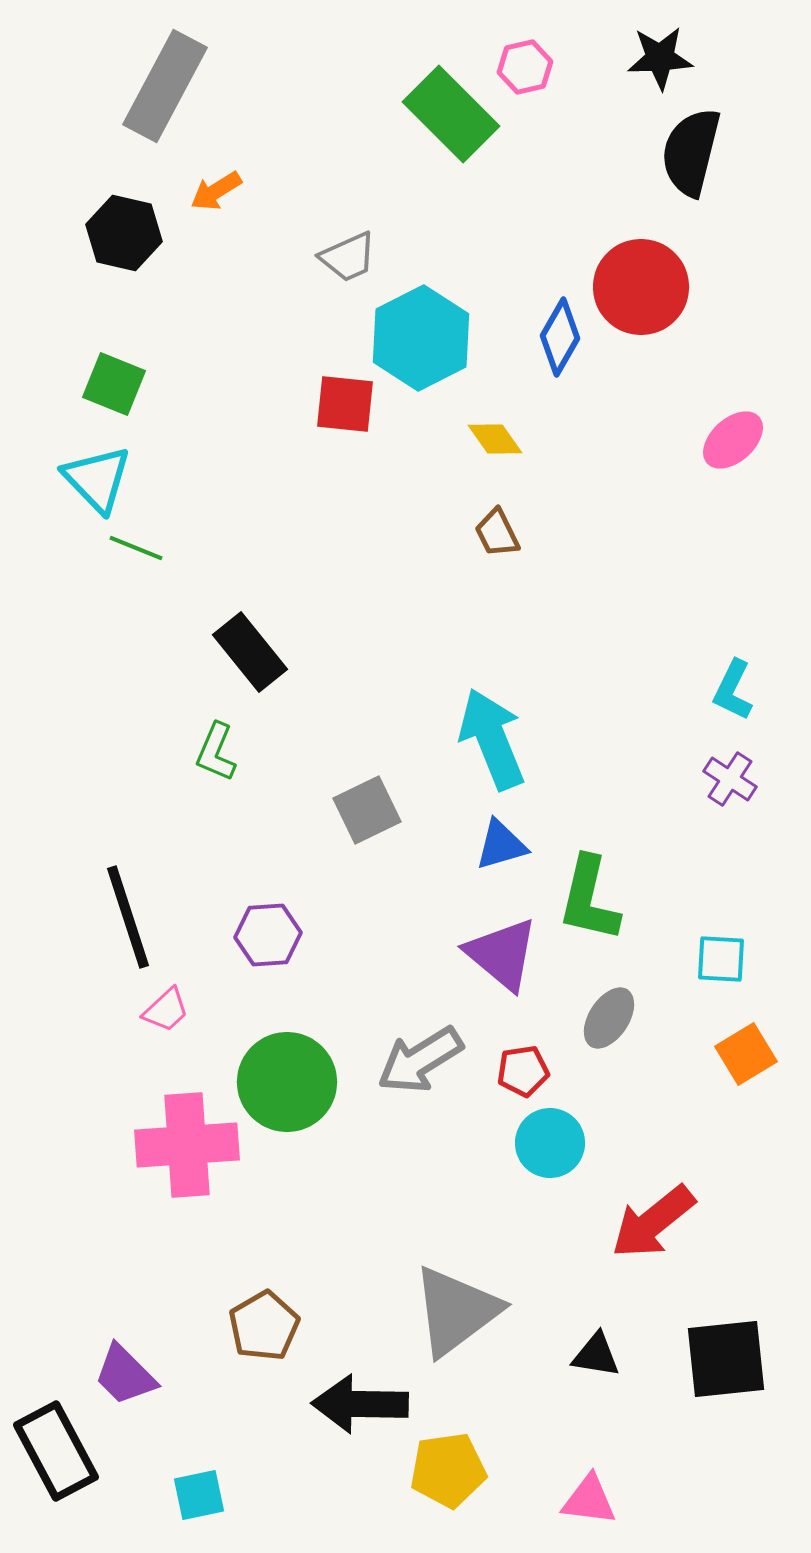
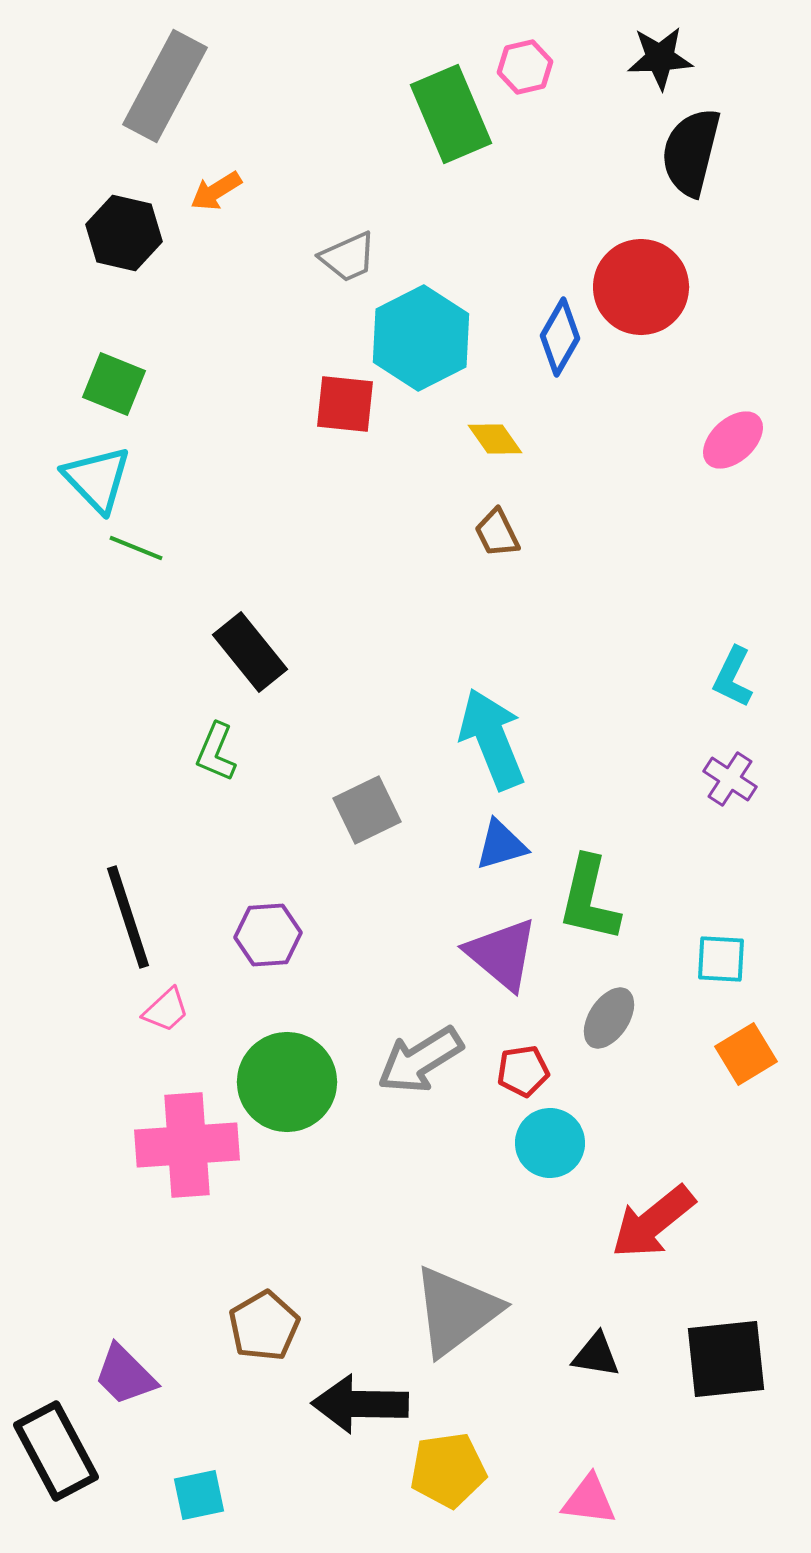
green rectangle at (451, 114): rotated 22 degrees clockwise
cyan L-shape at (733, 690): moved 13 px up
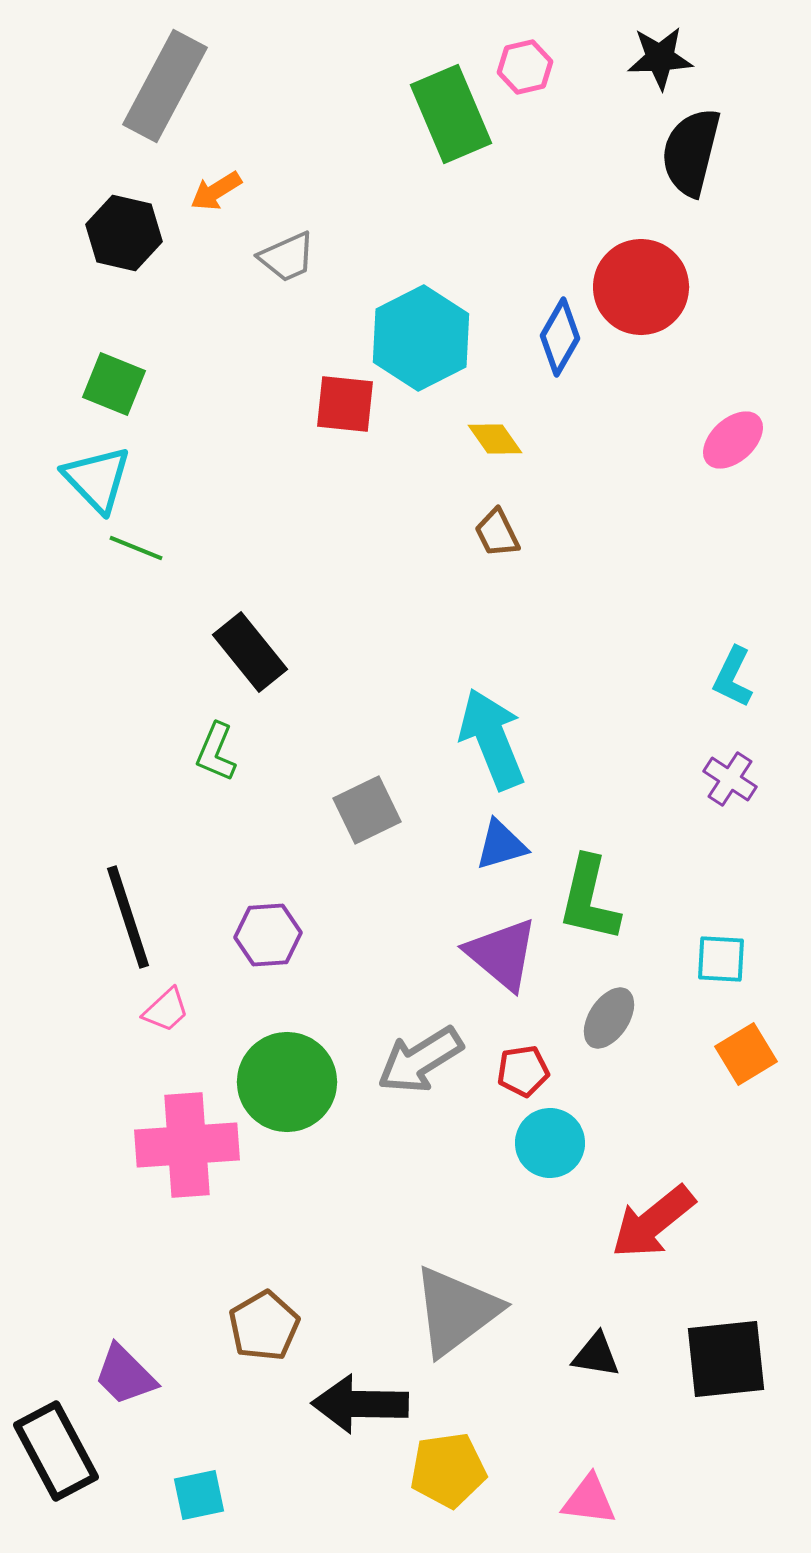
gray trapezoid at (348, 257): moved 61 px left
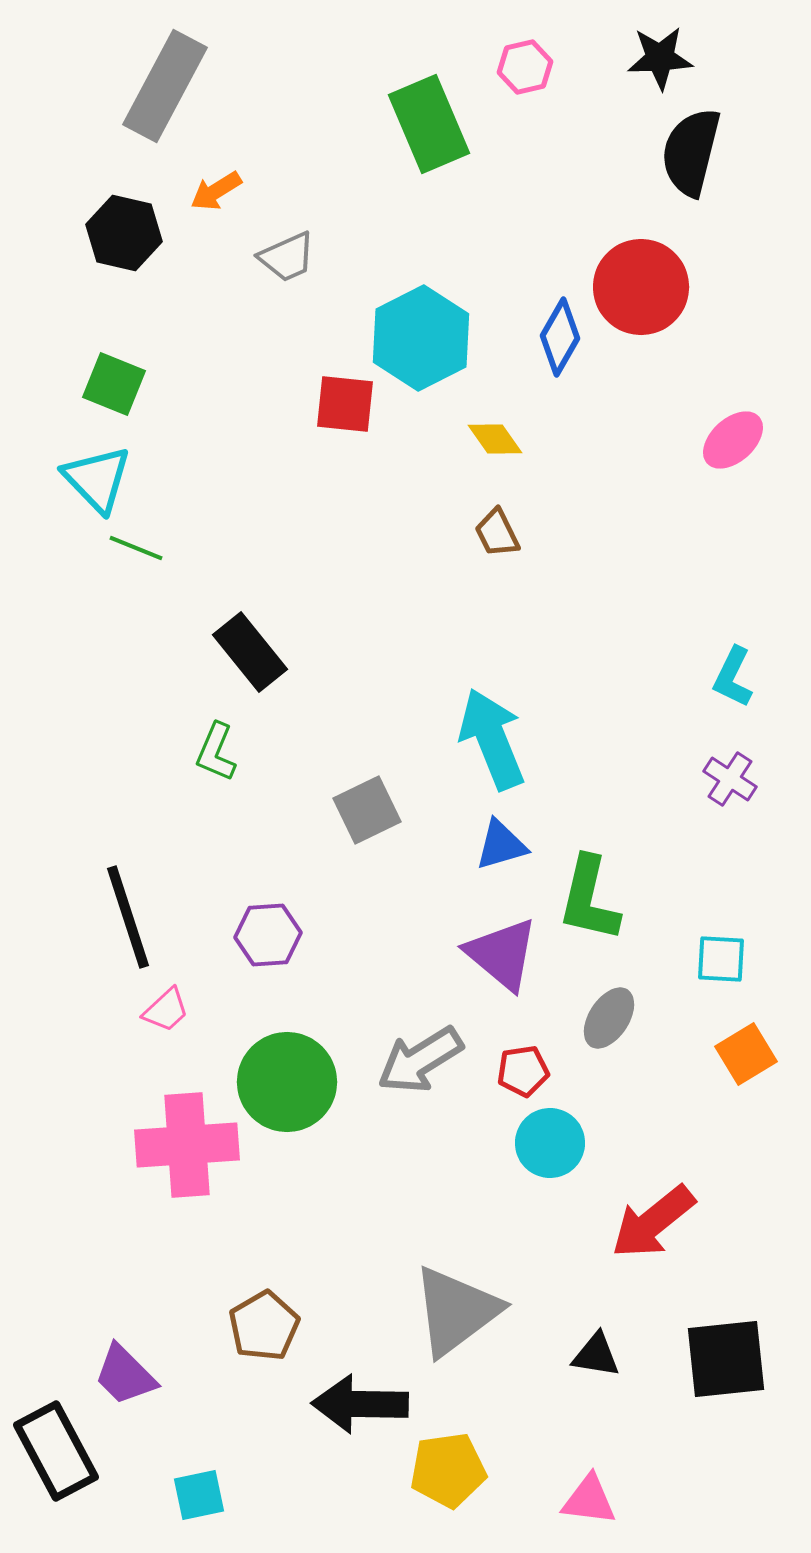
green rectangle at (451, 114): moved 22 px left, 10 px down
